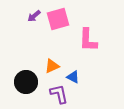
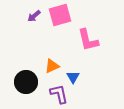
pink square: moved 2 px right, 4 px up
pink L-shape: rotated 15 degrees counterclockwise
blue triangle: rotated 32 degrees clockwise
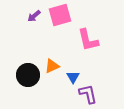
black circle: moved 2 px right, 7 px up
purple L-shape: moved 29 px right
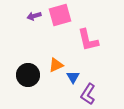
purple arrow: rotated 24 degrees clockwise
orange triangle: moved 4 px right, 1 px up
purple L-shape: rotated 135 degrees counterclockwise
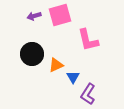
black circle: moved 4 px right, 21 px up
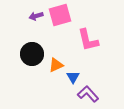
purple arrow: moved 2 px right
purple L-shape: rotated 105 degrees clockwise
